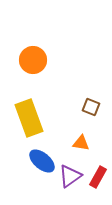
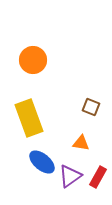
blue ellipse: moved 1 px down
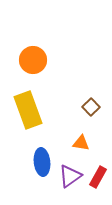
brown square: rotated 24 degrees clockwise
yellow rectangle: moved 1 px left, 8 px up
blue ellipse: rotated 44 degrees clockwise
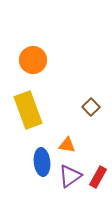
orange triangle: moved 14 px left, 2 px down
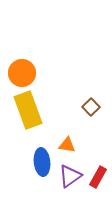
orange circle: moved 11 px left, 13 px down
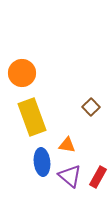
yellow rectangle: moved 4 px right, 7 px down
purple triangle: rotated 45 degrees counterclockwise
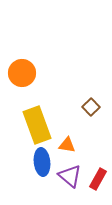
yellow rectangle: moved 5 px right, 8 px down
red rectangle: moved 2 px down
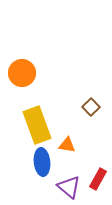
purple triangle: moved 1 px left, 11 px down
